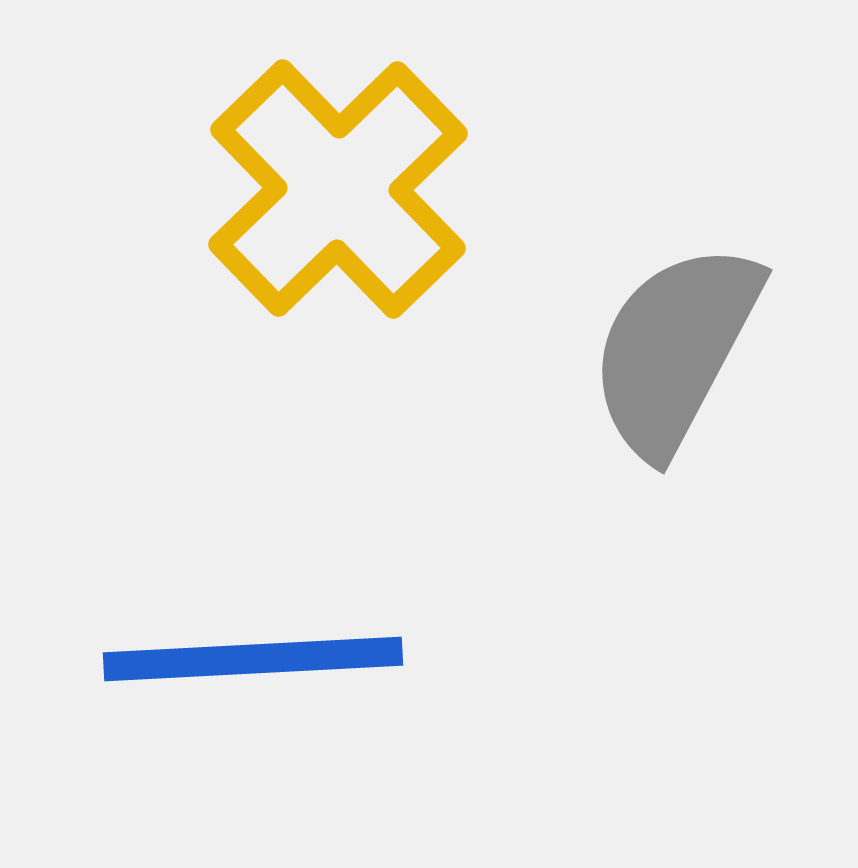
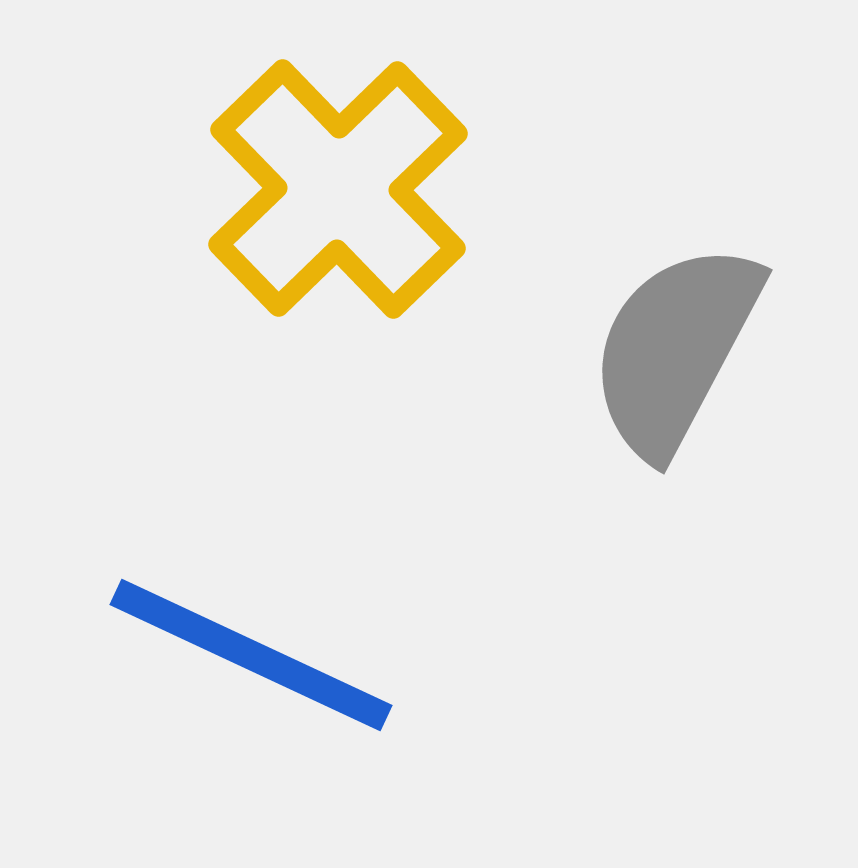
blue line: moved 2 px left, 4 px up; rotated 28 degrees clockwise
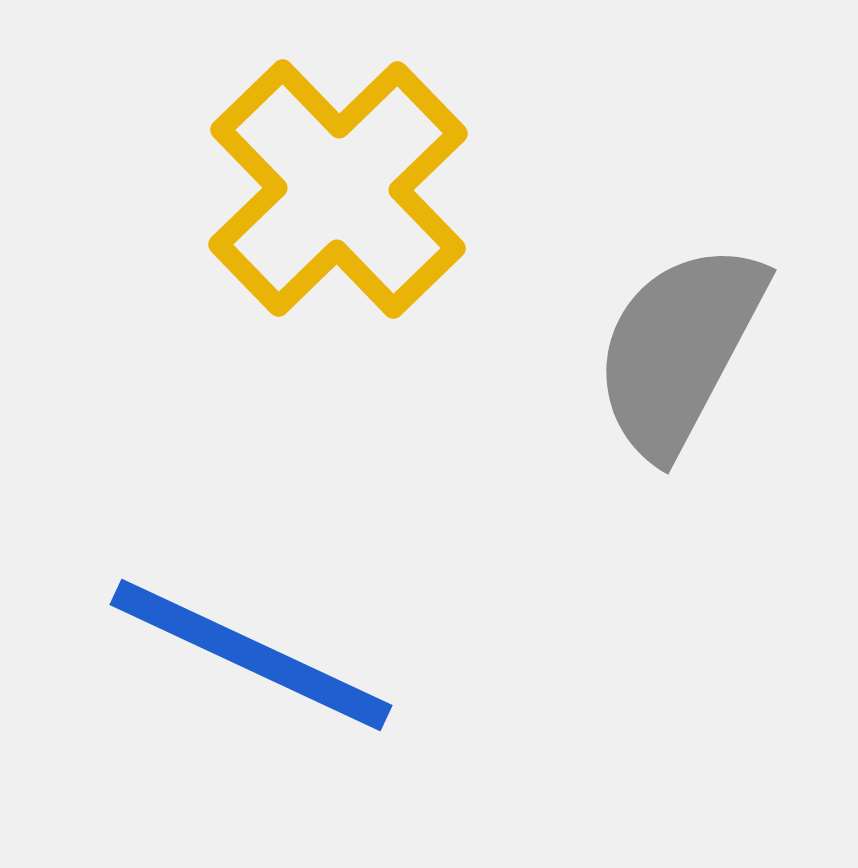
gray semicircle: moved 4 px right
